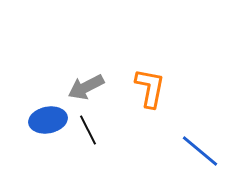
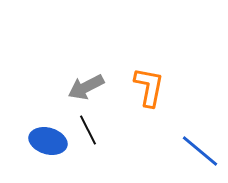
orange L-shape: moved 1 px left, 1 px up
blue ellipse: moved 21 px down; rotated 27 degrees clockwise
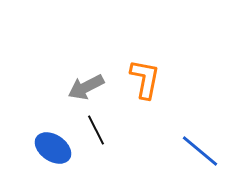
orange L-shape: moved 4 px left, 8 px up
black line: moved 8 px right
blue ellipse: moved 5 px right, 7 px down; rotated 18 degrees clockwise
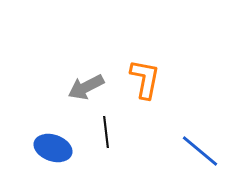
black line: moved 10 px right, 2 px down; rotated 20 degrees clockwise
blue ellipse: rotated 15 degrees counterclockwise
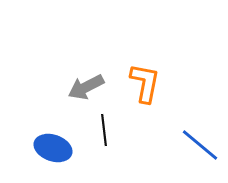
orange L-shape: moved 4 px down
black line: moved 2 px left, 2 px up
blue line: moved 6 px up
